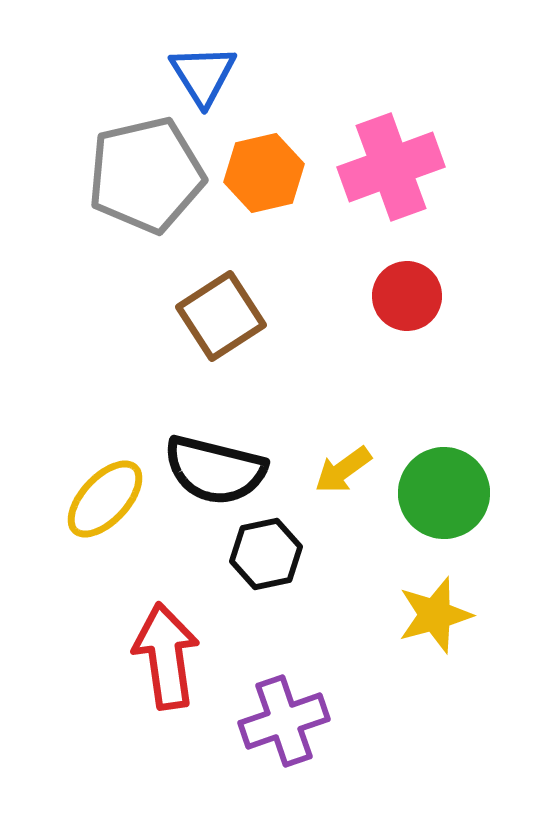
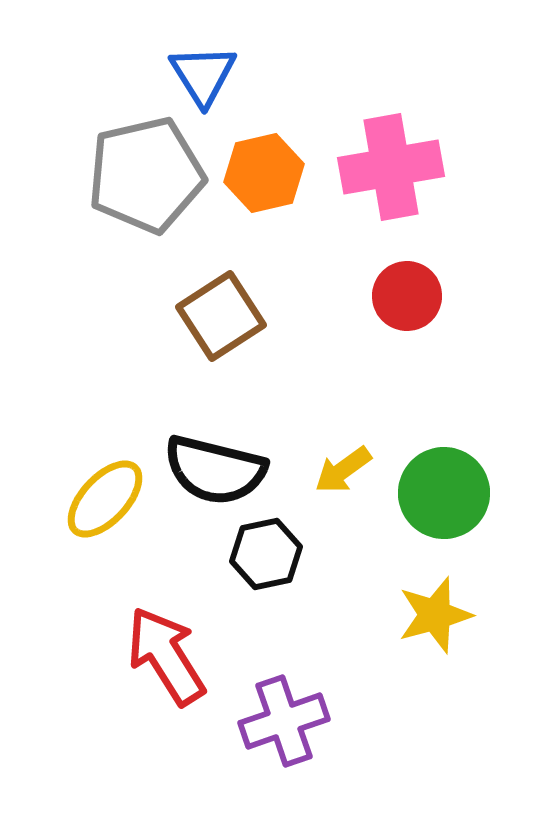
pink cross: rotated 10 degrees clockwise
red arrow: rotated 24 degrees counterclockwise
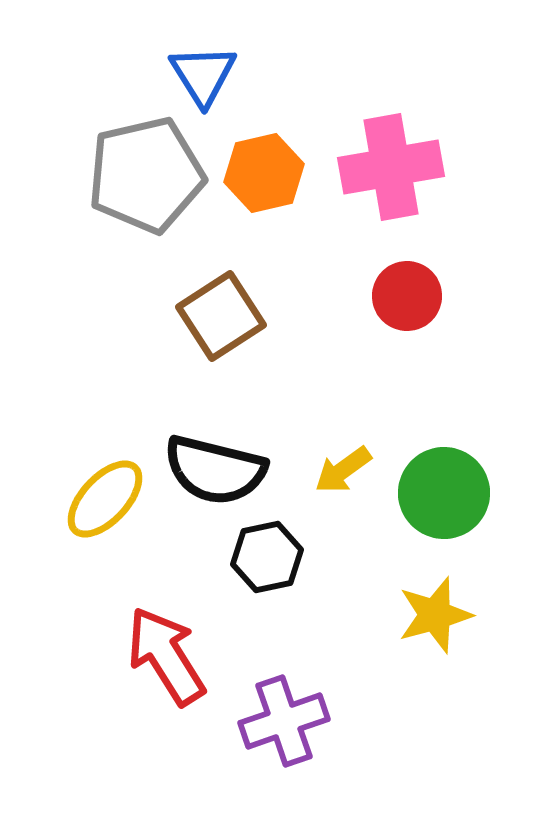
black hexagon: moved 1 px right, 3 px down
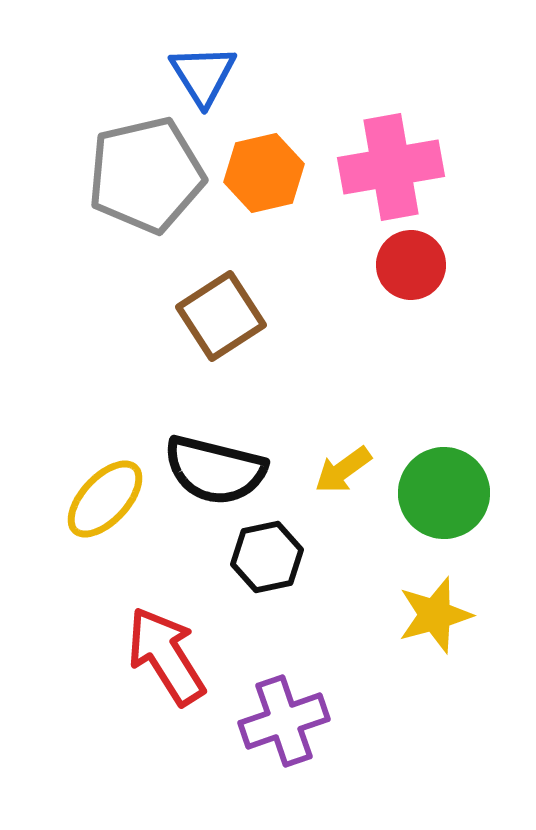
red circle: moved 4 px right, 31 px up
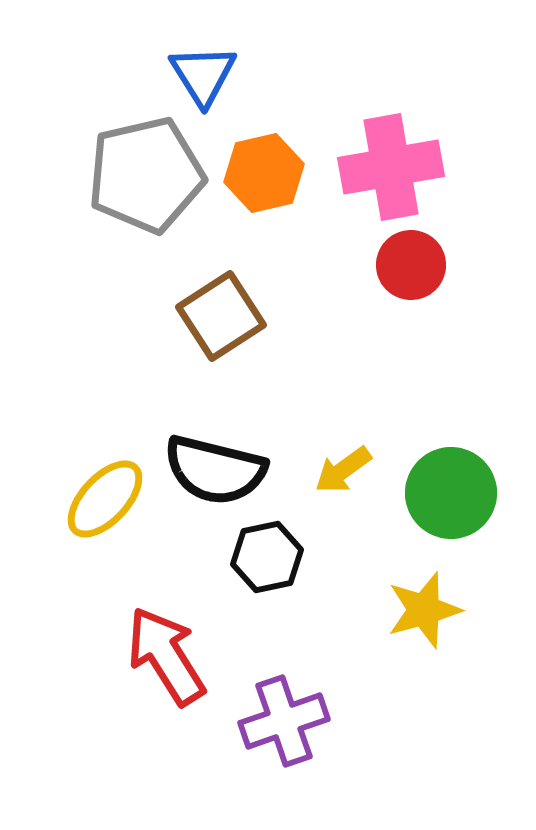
green circle: moved 7 px right
yellow star: moved 11 px left, 5 px up
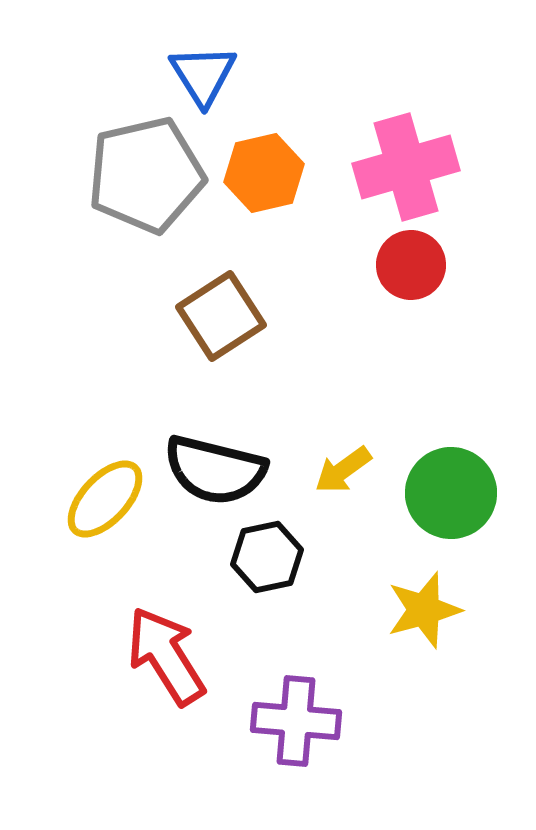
pink cross: moved 15 px right; rotated 6 degrees counterclockwise
purple cross: moved 12 px right; rotated 24 degrees clockwise
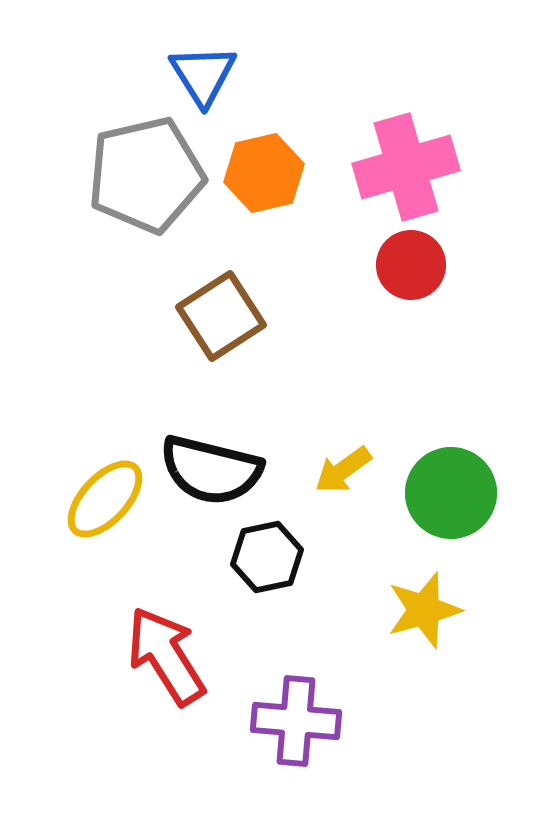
black semicircle: moved 4 px left
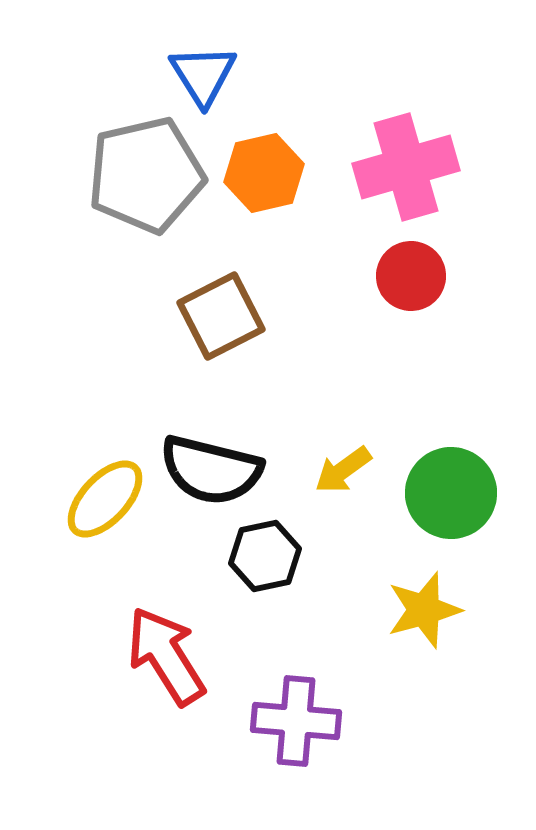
red circle: moved 11 px down
brown square: rotated 6 degrees clockwise
black hexagon: moved 2 px left, 1 px up
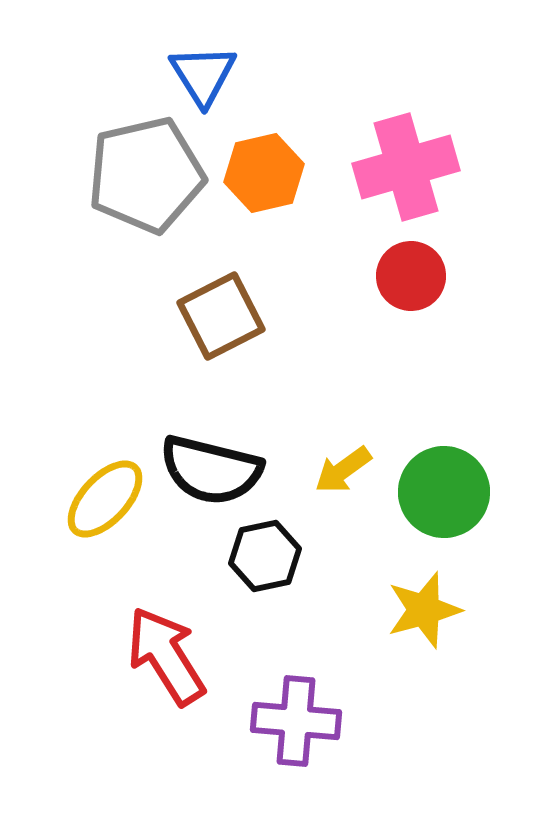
green circle: moved 7 px left, 1 px up
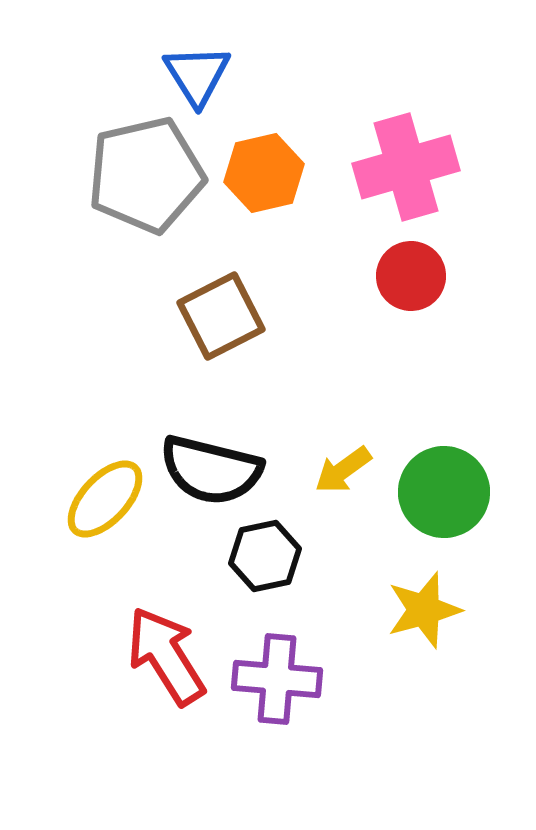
blue triangle: moved 6 px left
purple cross: moved 19 px left, 42 px up
